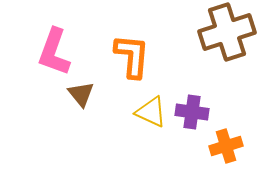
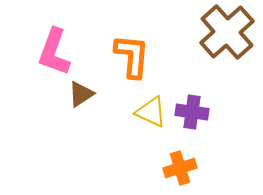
brown cross: rotated 24 degrees counterclockwise
brown triangle: rotated 36 degrees clockwise
orange cross: moved 46 px left, 22 px down
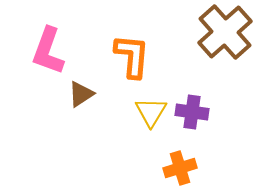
brown cross: moved 2 px left
pink L-shape: moved 6 px left, 1 px up
yellow triangle: rotated 36 degrees clockwise
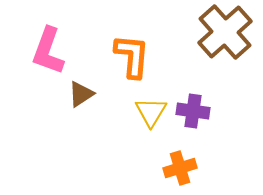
purple cross: moved 1 px right, 1 px up
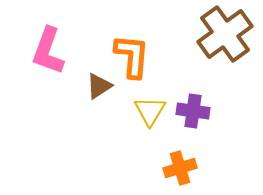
brown cross: moved 2 px down; rotated 6 degrees clockwise
brown triangle: moved 18 px right, 8 px up
yellow triangle: moved 1 px left, 1 px up
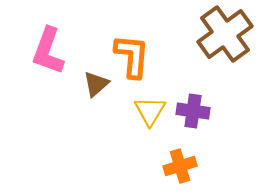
brown triangle: moved 3 px left, 2 px up; rotated 8 degrees counterclockwise
orange cross: moved 2 px up
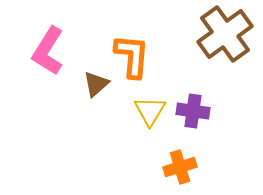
pink L-shape: rotated 12 degrees clockwise
orange cross: moved 1 px down
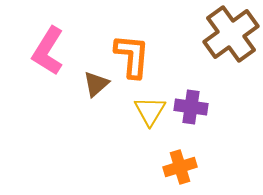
brown cross: moved 6 px right
purple cross: moved 2 px left, 4 px up
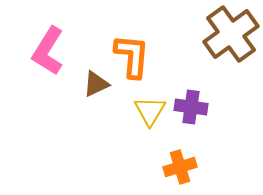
brown triangle: rotated 16 degrees clockwise
